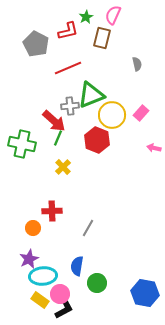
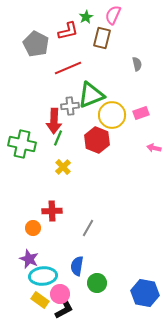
pink rectangle: rotated 28 degrees clockwise
red arrow: rotated 50 degrees clockwise
purple star: rotated 24 degrees counterclockwise
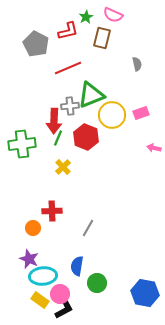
pink semicircle: rotated 90 degrees counterclockwise
red hexagon: moved 11 px left, 3 px up
green cross: rotated 20 degrees counterclockwise
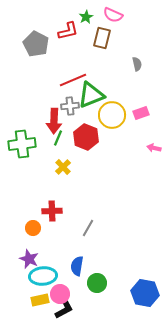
red line: moved 5 px right, 12 px down
yellow rectangle: rotated 48 degrees counterclockwise
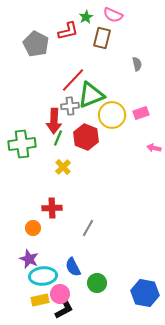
red line: rotated 24 degrees counterclockwise
red cross: moved 3 px up
blue semicircle: moved 4 px left, 1 px down; rotated 36 degrees counterclockwise
